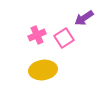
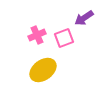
pink square: rotated 12 degrees clockwise
yellow ellipse: rotated 28 degrees counterclockwise
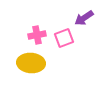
pink cross: rotated 12 degrees clockwise
yellow ellipse: moved 12 px left, 7 px up; rotated 40 degrees clockwise
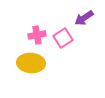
pink square: moved 1 px left; rotated 12 degrees counterclockwise
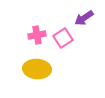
yellow ellipse: moved 6 px right, 6 px down
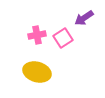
yellow ellipse: moved 3 px down; rotated 12 degrees clockwise
